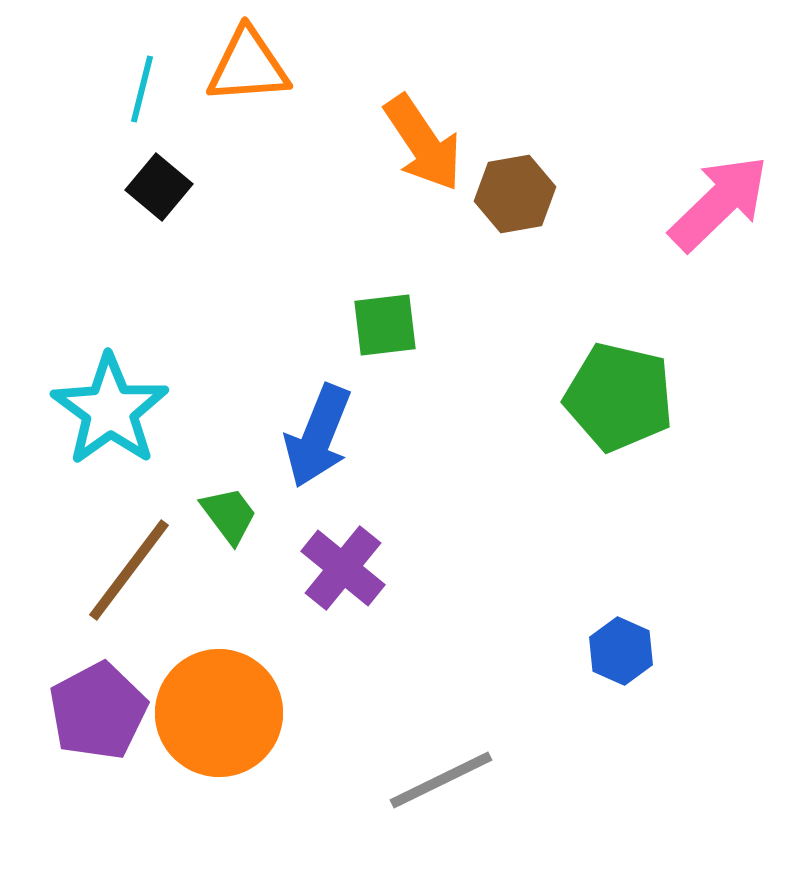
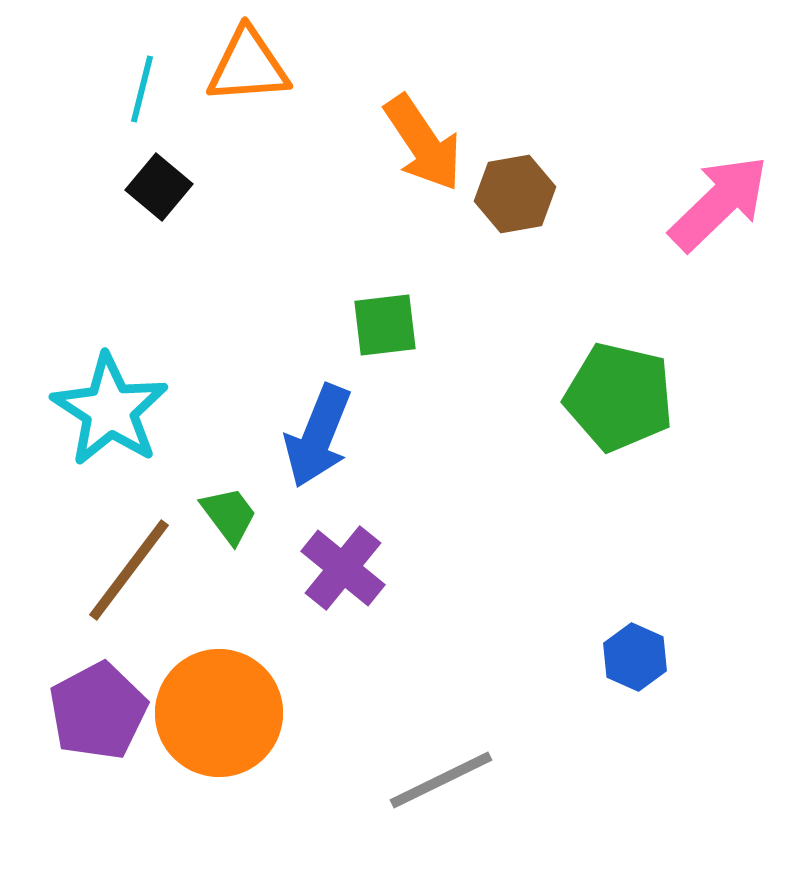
cyan star: rotated 3 degrees counterclockwise
blue hexagon: moved 14 px right, 6 px down
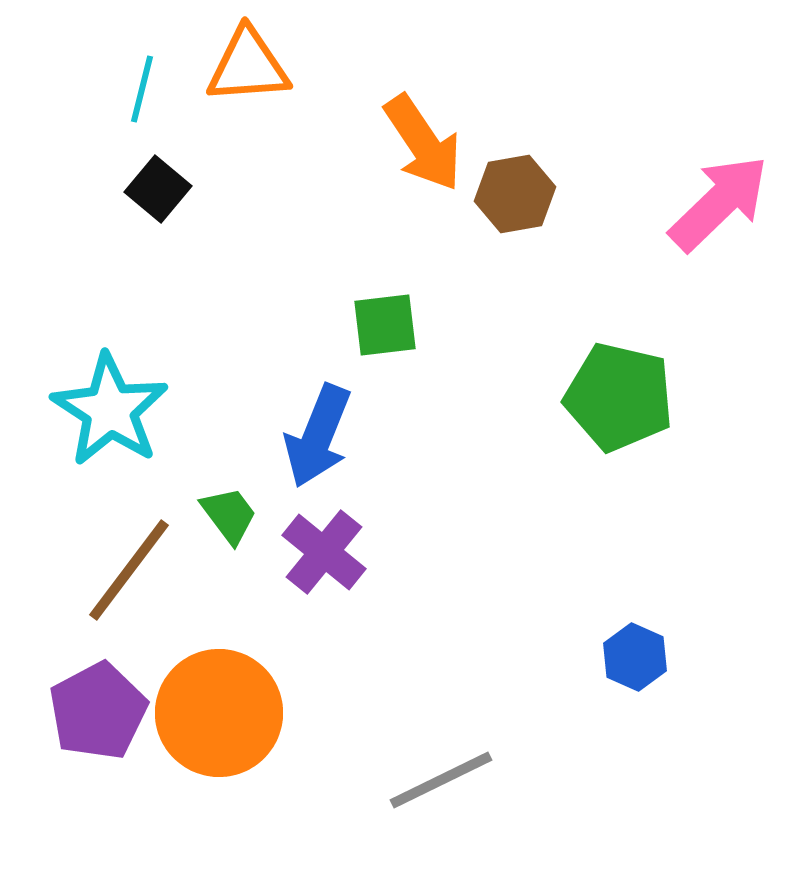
black square: moved 1 px left, 2 px down
purple cross: moved 19 px left, 16 px up
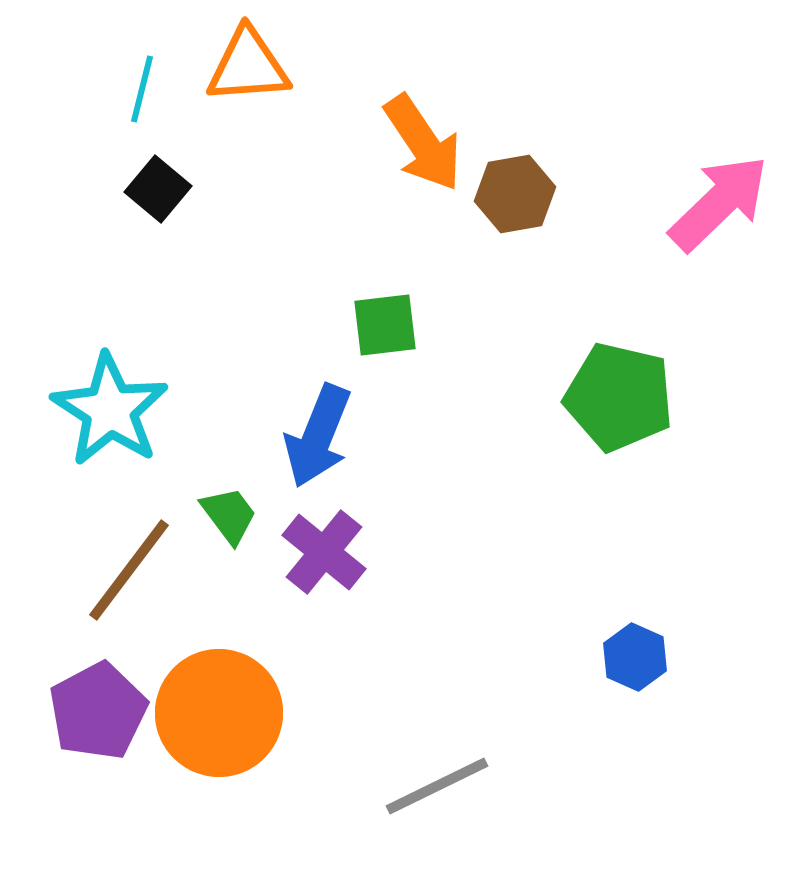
gray line: moved 4 px left, 6 px down
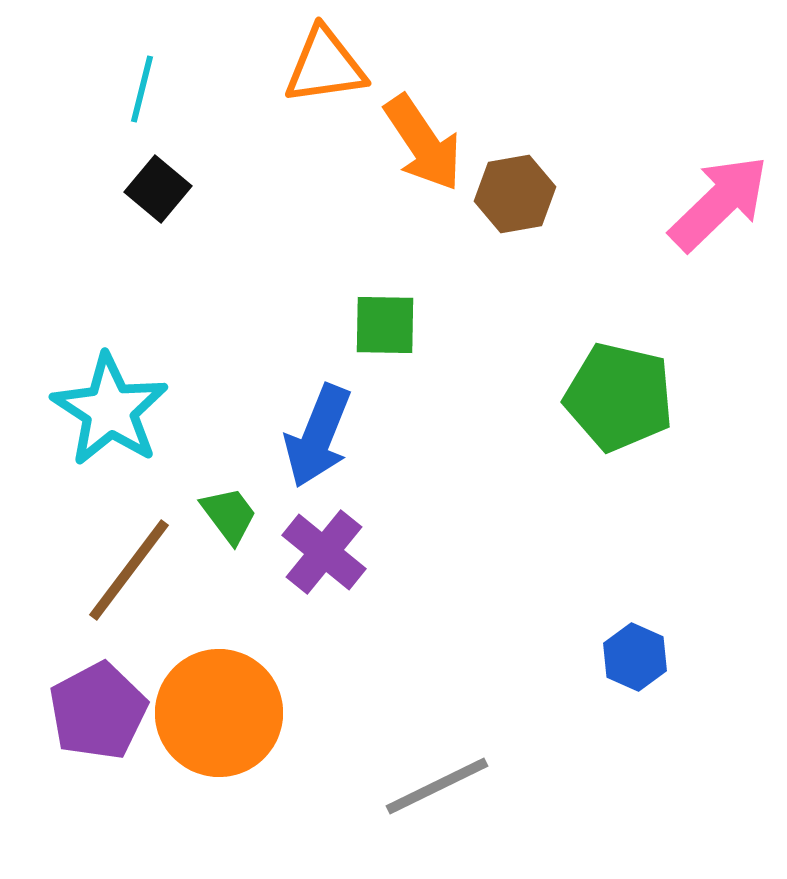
orange triangle: moved 77 px right; rotated 4 degrees counterclockwise
green square: rotated 8 degrees clockwise
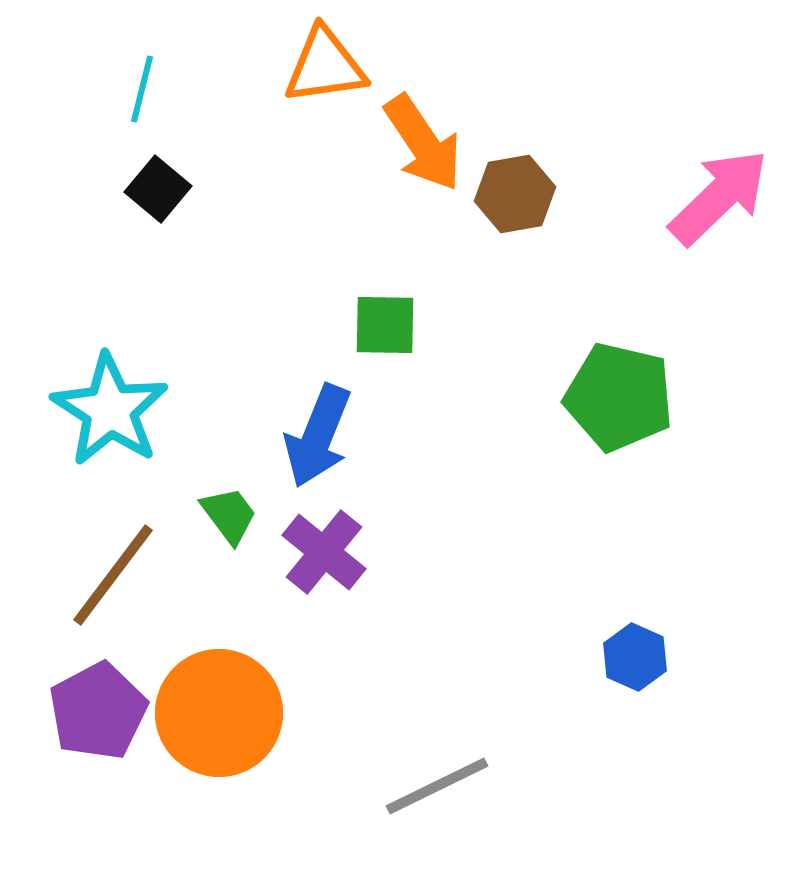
pink arrow: moved 6 px up
brown line: moved 16 px left, 5 px down
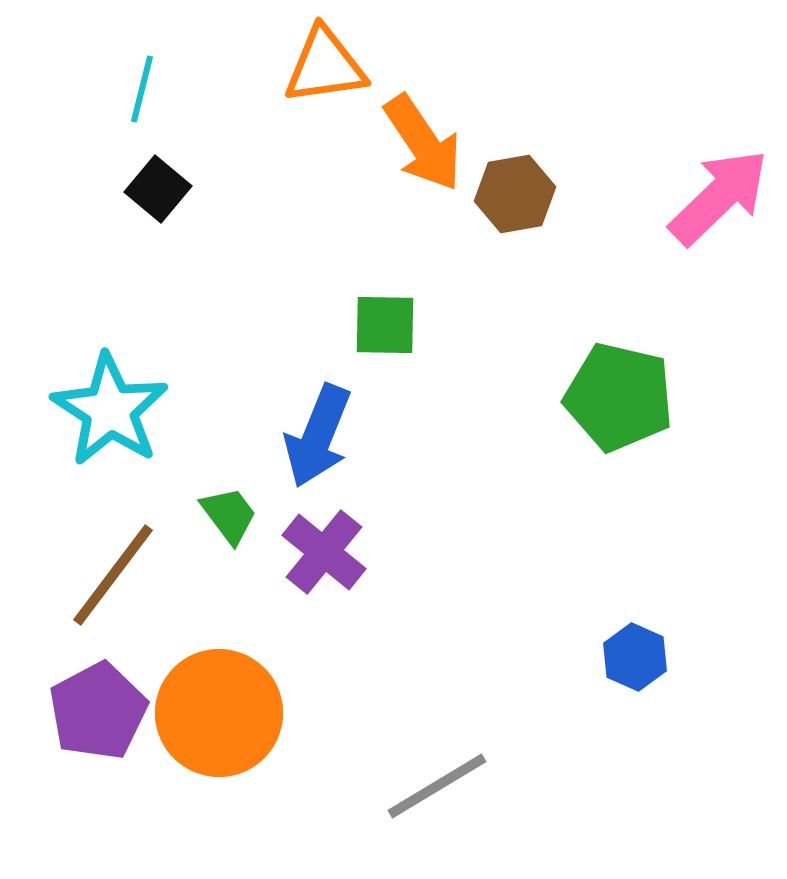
gray line: rotated 5 degrees counterclockwise
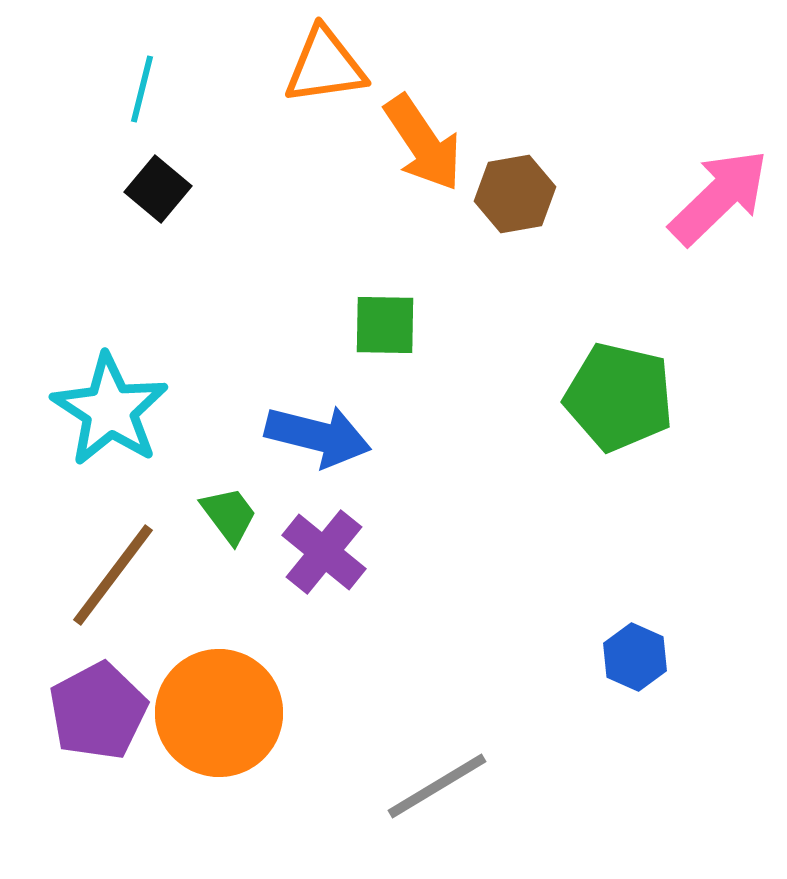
blue arrow: rotated 98 degrees counterclockwise
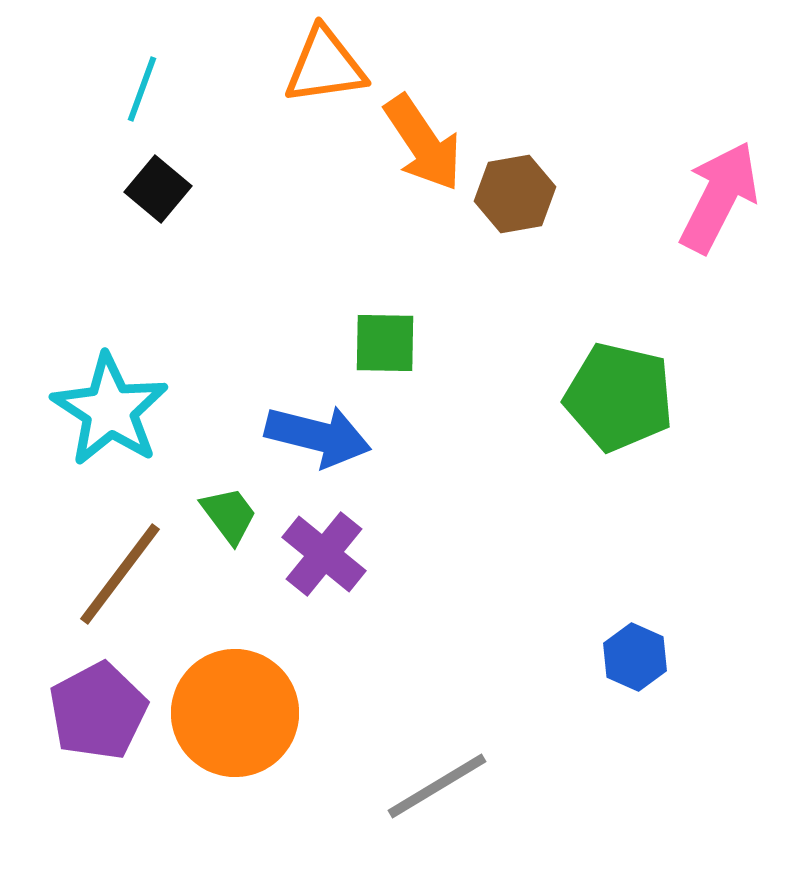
cyan line: rotated 6 degrees clockwise
pink arrow: rotated 19 degrees counterclockwise
green square: moved 18 px down
purple cross: moved 2 px down
brown line: moved 7 px right, 1 px up
orange circle: moved 16 px right
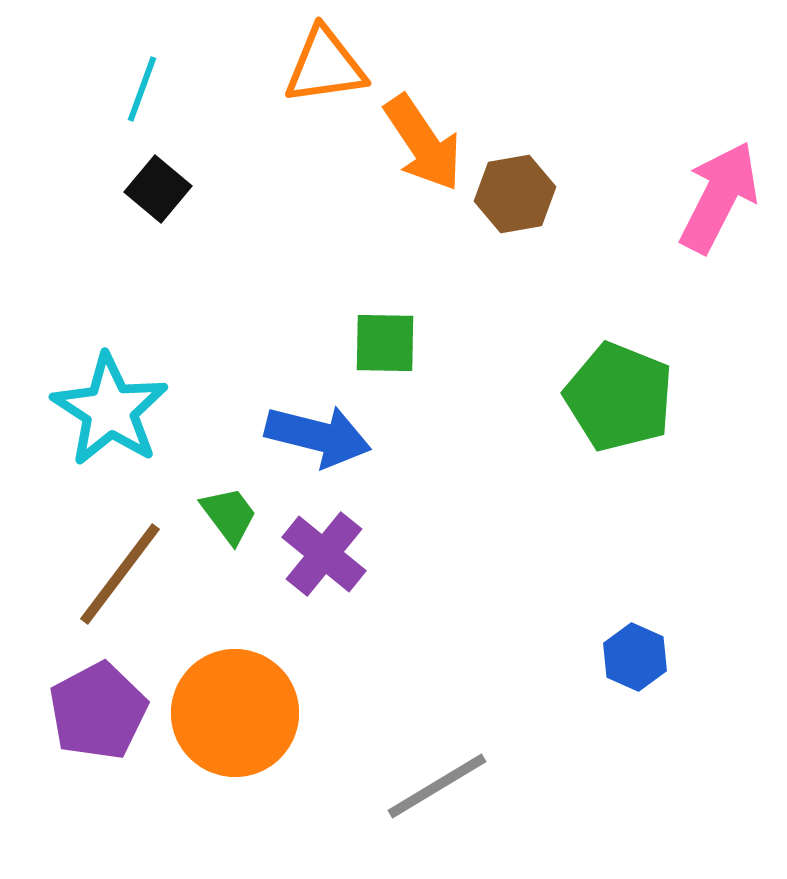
green pentagon: rotated 9 degrees clockwise
